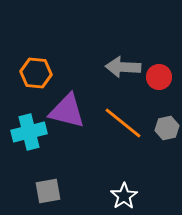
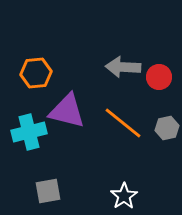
orange hexagon: rotated 12 degrees counterclockwise
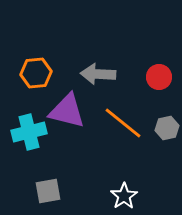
gray arrow: moved 25 px left, 7 px down
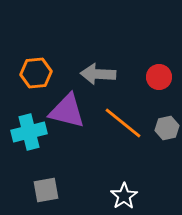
gray square: moved 2 px left, 1 px up
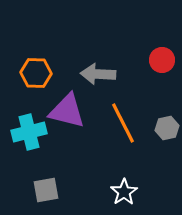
orange hexagon: rotated 8 degrees clockwise
red circle: moved 3 px right, 17 px up
orange line: rotated 24 degrees clockwise
white star: moved 4 px up
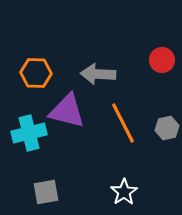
cyan cross: moved 1 px down
gray square: moved 2 px down
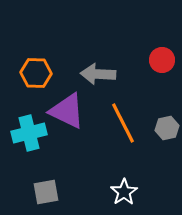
purple triangle: rotated 12 degrees clockwise
